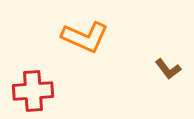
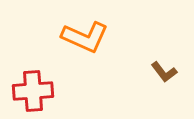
brown L-shape: moved 4 px left, 3 px down
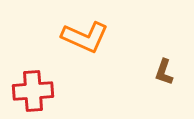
brown L-shape: rotated 56 degrees clockwise
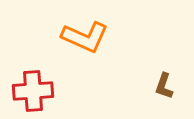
brown L-shape: moved 14 px down
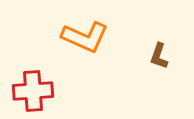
brown L-shape: moved 5 px left, 30 px up
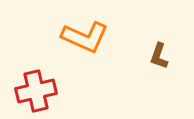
red cross: moved 3 px right; rotated 9 degrees counterclockwise
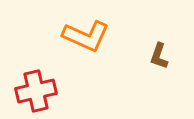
orange L-shape: moved 1 px right, 1 px up
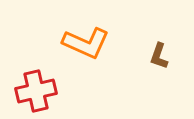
orange L-shape: moved 7 px down
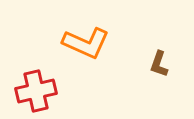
brown L-shape: moved 8 px down
